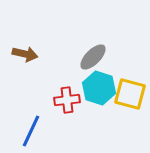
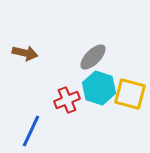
brown arrow: moved 1 px up
red cross: rotated 15 degrees counterclockwise
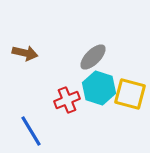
blue line: rotated 56 degrees counterclockwise
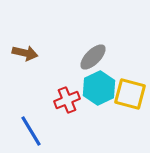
cyan hexagon: rotated 16 degrees clockwise
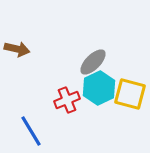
brown arrow: moved 8 px left, 4 px up
gray ellipse: moved 5 px down
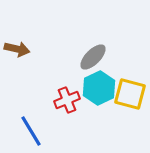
gray ellipse: moved 5 px up
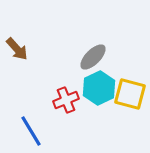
brown arrow: rotated 35 degrees clockwise
red cross: moved 1 px left
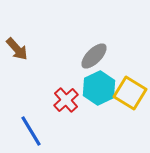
gray ellipse: moved 1 px right, 1 px up
yellow square: moved 1 px up; rotated 16 degrees clockwise
red cross: rotated 20 degrees counterclockwise
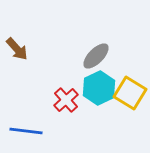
gray ellipse: moved 2 px right
blue line: moved 5 px left; rotated 52 degrees counterclockwise
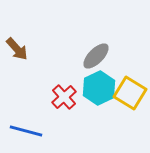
red cross: moved 2 px left, 3 px up
blue line: rotated 8 degrees clockwise
